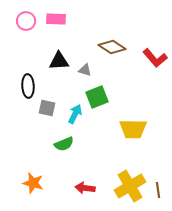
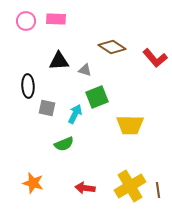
yellow trapezoid: moved 3 px left, 4 px up
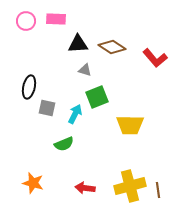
black triangle: moved 19 px right, 17 px up
black ellipse: moved 1 px right, 1 px down; rotated 15 degrees clockwise
yellow cross: rotated 16 degrees clockwise
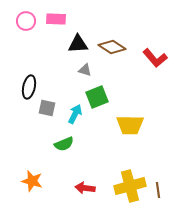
orange star: moved 1 px left, 2 px up
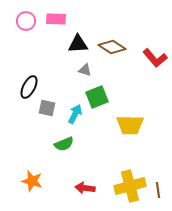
black ellipse: rotated 15 degrees clockwise
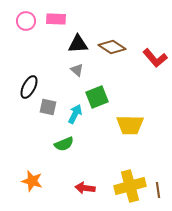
gray triangle: moved 8 px left; rotated 24 degrees clockwise
gray square: moved 1 px right, 1 px up
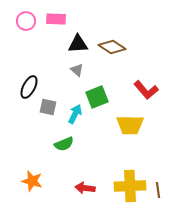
red L-shape: moved 9 px left, 32 px down
yellow cross: rotated 12 degrees clockwise
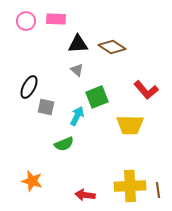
gray square: moved 2 px left
cyan arrow: moved 2 px right, 2 px down
red arrow: moved 7 px down
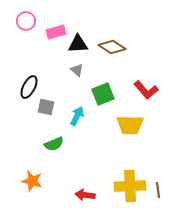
pink rectangle: moved 13 px down; rotated 18 degrees counterclockwise
green square: moved 6 px right, 3 px up
green semicircle: moved 10 px left
